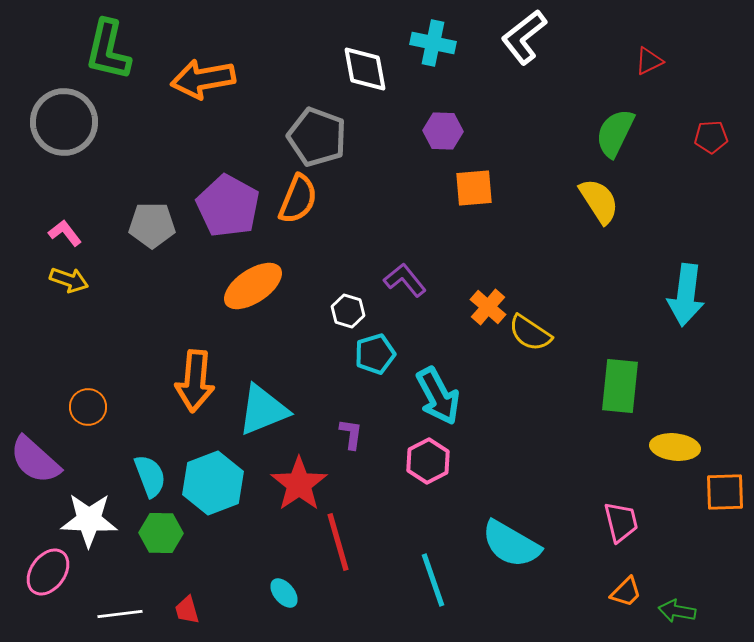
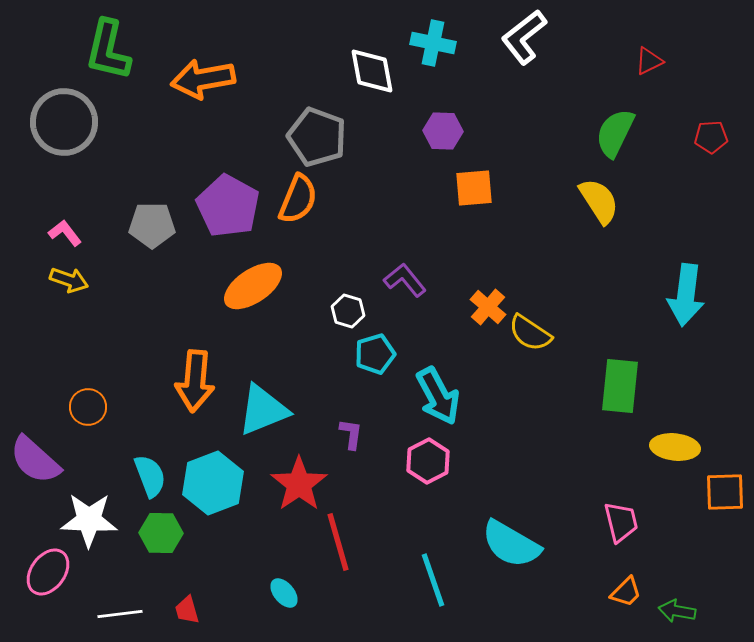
white diamond at (365, 69): moved 7 px right, 2 px down
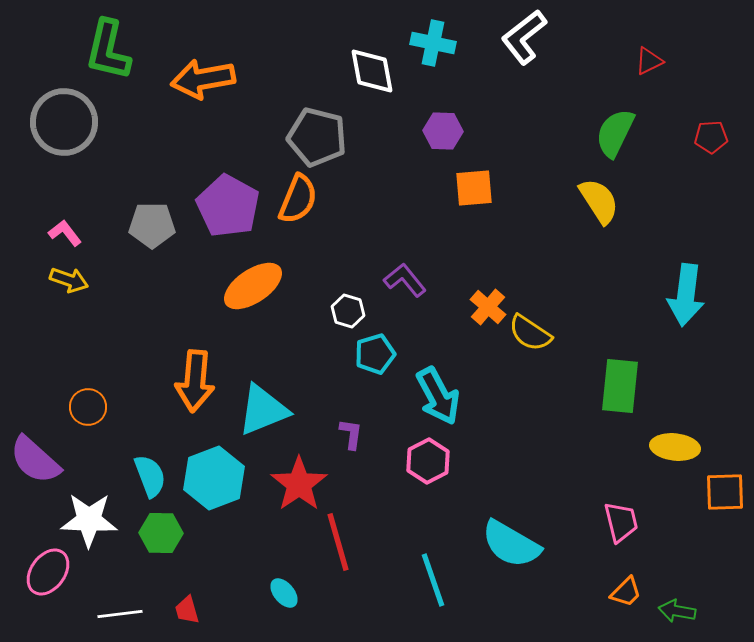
gray pentagon at (317, 137): rotated 6 degrees counterclockwise
cyan hexagon at (213, 483): moved 1 px right, 5 px up
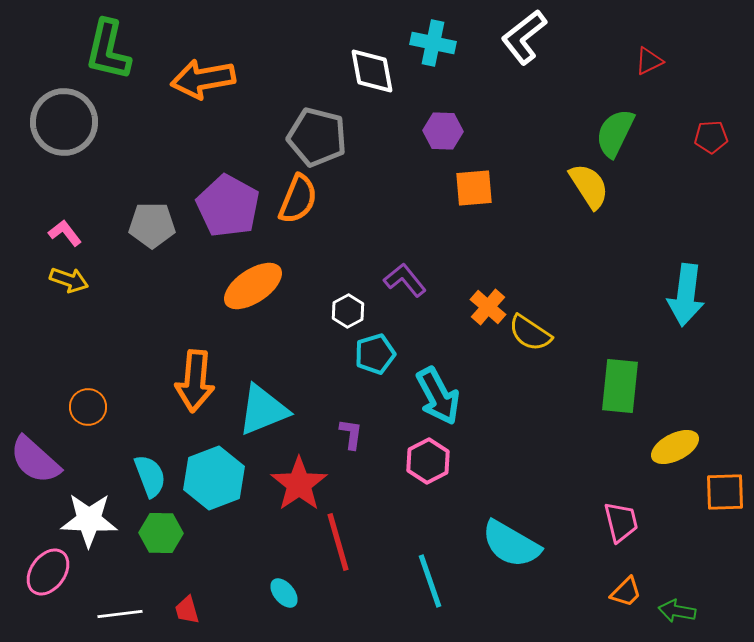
yellow semicircle at (599, 201): moved 10 px left, 15 px up
white hexagon at (348, 311): rotated 16 degrees clockwise
yellow ellipse at (675, 447): rotated 33 degrees counterclockwise
cyan line at (433, 580): moved 3 px left, 1 px down
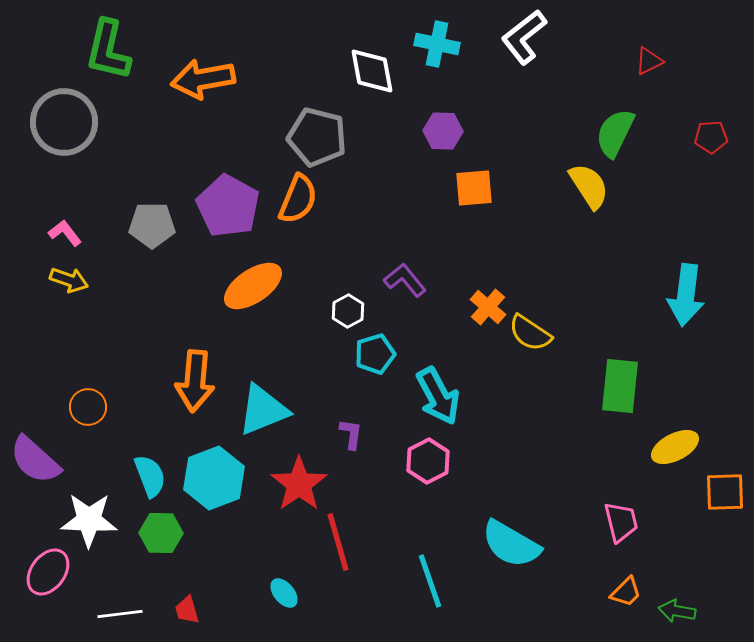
cyan cross at (433, 43): moved 4 px right, 1 px down
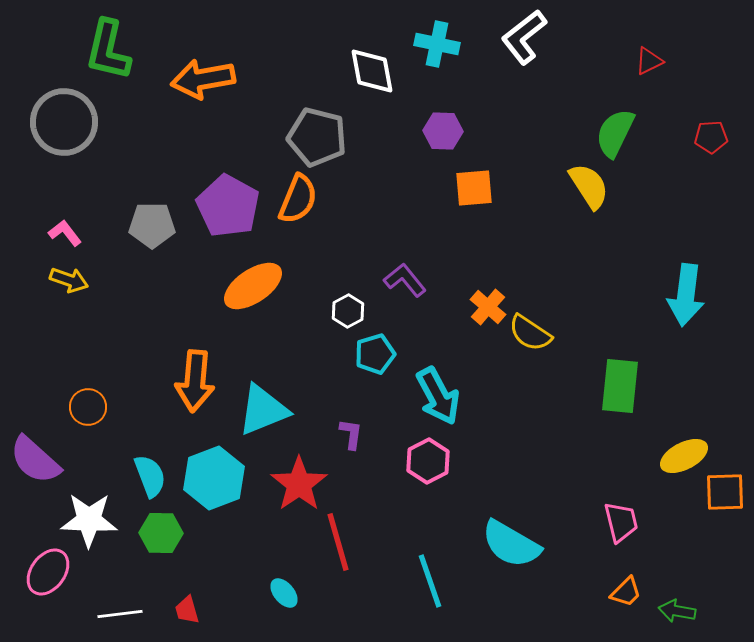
yellow ellipse at (675, 447): moved 9 px right, 9 px down
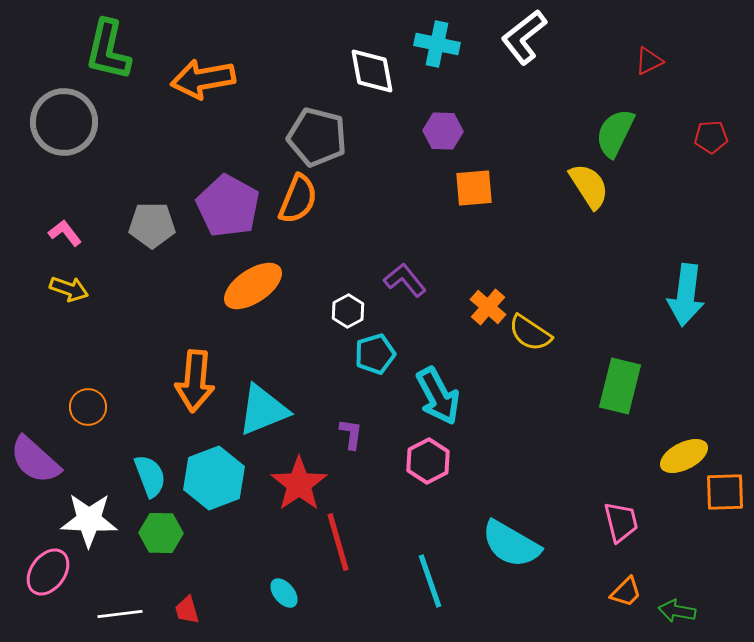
yellow arrow at (69, 280): moved 9 px down
green rectangle at (620, 386): rotated 8 degrees clockwise
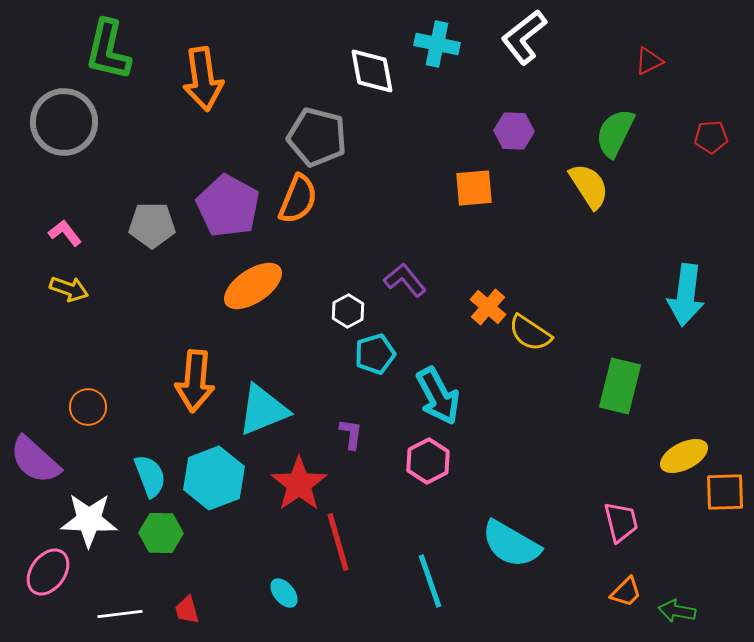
orange arrow at (203, 79): rotated 88 degrees counterclockwise
purple hexagon at (443, 131): moved 71 px right
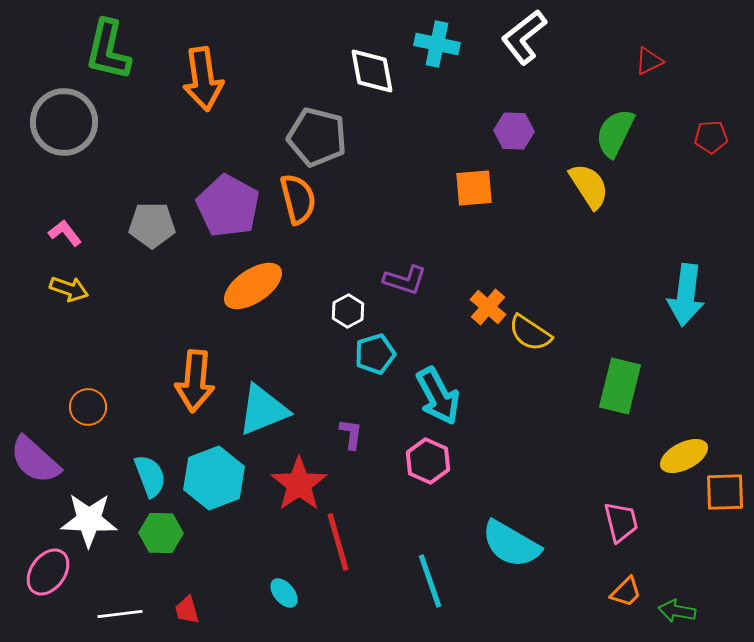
orange semicircle at (298, 199): rotated 36 degrees counterclockwise
purple L-shape at (405, 280): rotated 147 degrees clockwise
pink hexagon at (428, 461): rotated 9 degrees counterclockwise
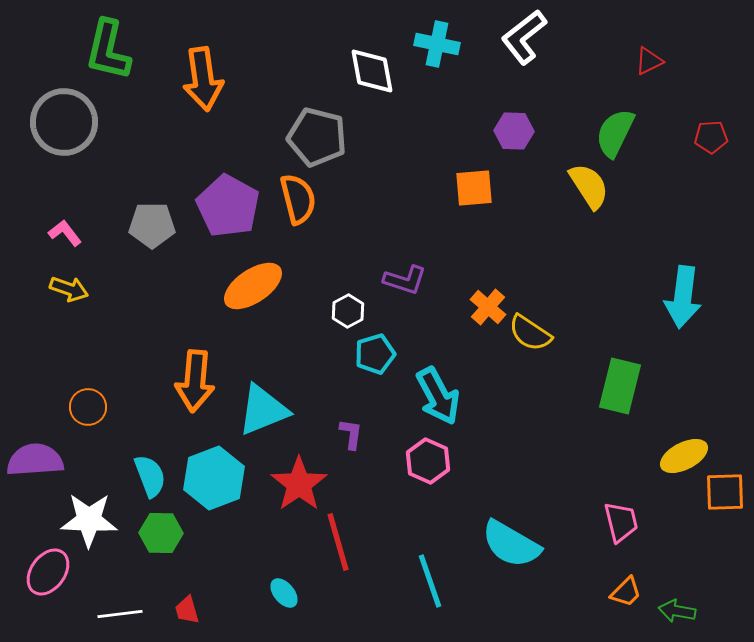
cyan arrow at (686, 295): moved 3 px left, 2 px down
purple semicircle at (35, 460): rotated 134 degrees clockwise
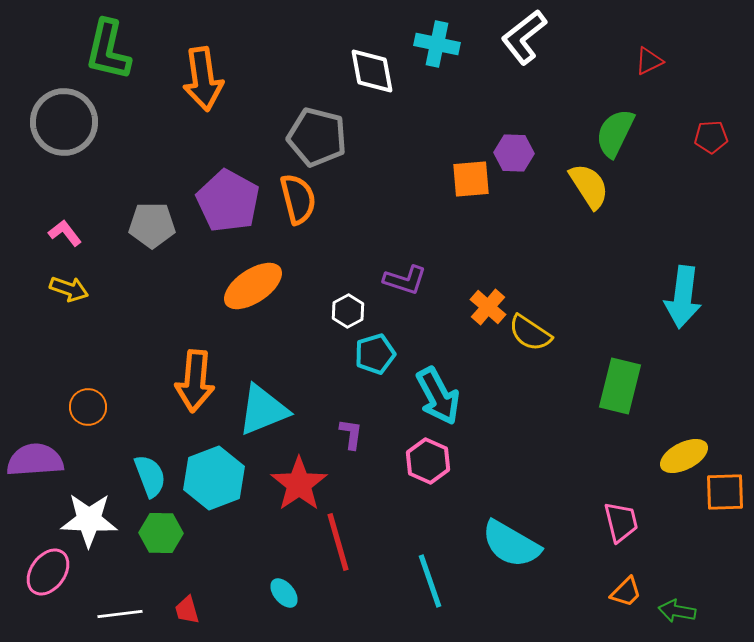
purple hexagon at (514, 131): moved 22 px down
orange square at (474, 188): moved 3 px left, 9 px up
purple pentagon at (228, 206): moved 5 px up
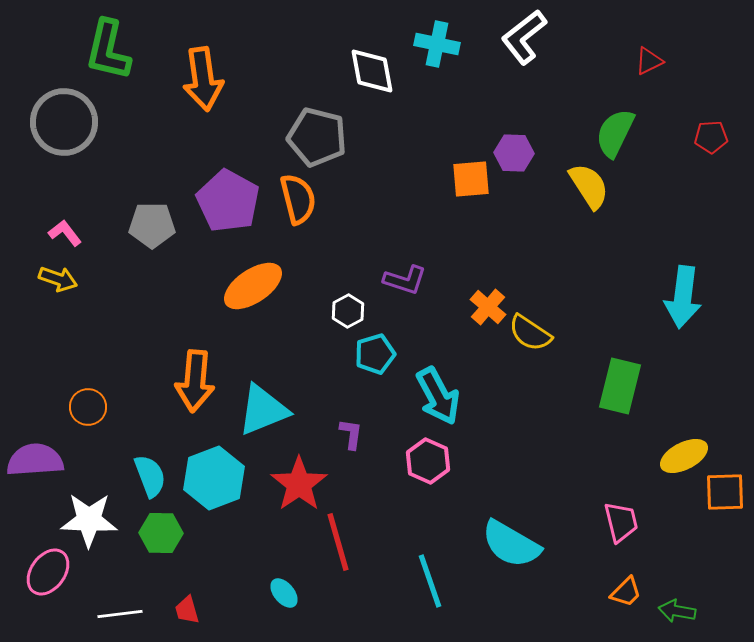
yellow arrow at (69, 289): moved 11 px left, 10 px up
